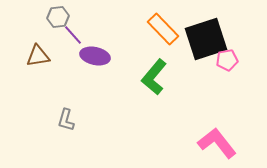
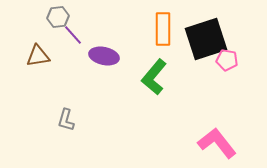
orange rectangle: rotated 44 degrees clockwise
purple ellipse: moved 9 px right
pink pentagon: rotated 20 degrees clockwise
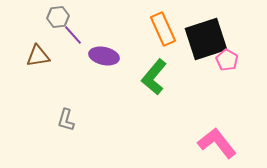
orange rectangle: rotated 24 degrees counterclockwise
pink pentagon: rotated 20 degrees clockwise
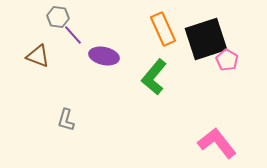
gray hexagon: rotated 15 degrees clockwise
brown triangle: rotated 30 degrees clockwise
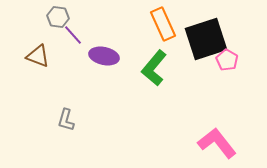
orange rectangle: moved 5 px up
green L-shape: moved 9 px up
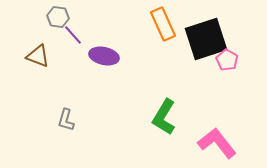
green L-shape: moved 10 px right, 49 px down; rotated 9 degrees counterclockwise
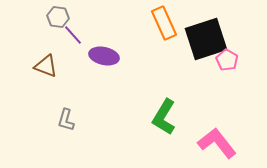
orange rectangle: moved 1 px right, 1 px up
brown triangle: moved 8 px right, 10 px down
